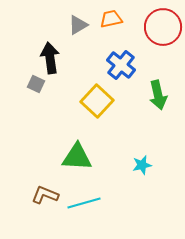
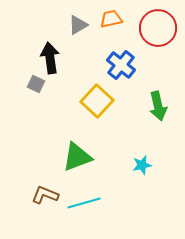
red circle: moved 5 px left, 1 px down
green arrow: moved 11 px down
green triangle: rotated 24 degrees counterclockwise
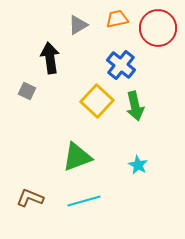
orange trapezoid: moved 6 px right
gray square: moved 9 px left, 7 px down
green arrow: moved 23 px left
cyan star: moved 4 px left; rotated 30 degrees counterclockwise
brown L-shape: moved 15 px left, 3 px down
cyan line: moved 2 px up
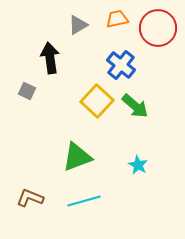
green arrow: rotated 36 degrees counterclockwise
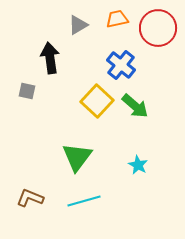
gray square: rotated 12 degrees counterclockwise
green triangle: rotated 32 degrees counterclockwise
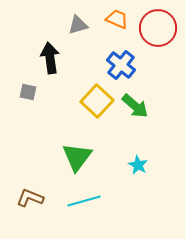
orange trapezoid: rotated 35 degrees clockwise
gray triangle: rotated 15 degrees clockwise
gray square: moved 1 px right, 1 px down
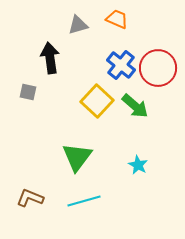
red circle: moved 40 px down
